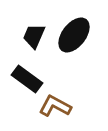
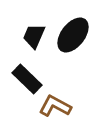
black ellipse: moved 1 px left
black rectangle: rotated 8 degrees clockwise
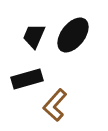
black rectangle: rotated 60 degrees counterclockwise
brown L-shape: moved 1 px up; rotated 76 degrees counterclockwise
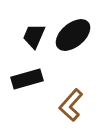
black ellipse: rotated 12 degrees clockwise
brown L-shape: moved 16 px right
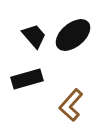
black trapezoid: rotated 116 degrees clockwise
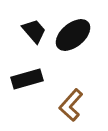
black trapezoid: moved 5 px up
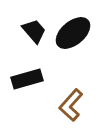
black ellipse: moved 2 px up
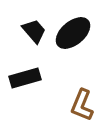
black rectangle: moved 2 px left, 1 px up
brown L-shape: moved 11 px right; rotated 20 degrees counterclockwise
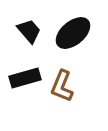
black trapezoid: moved 5 px left
brown L-shape: moved 20 px left, 19 px up
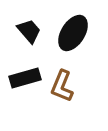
black ellipse: rotated 18 degrees counterclockwise
